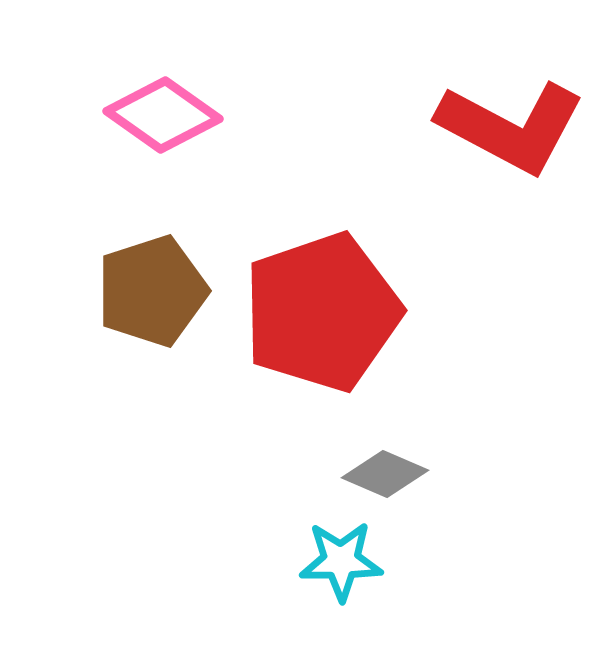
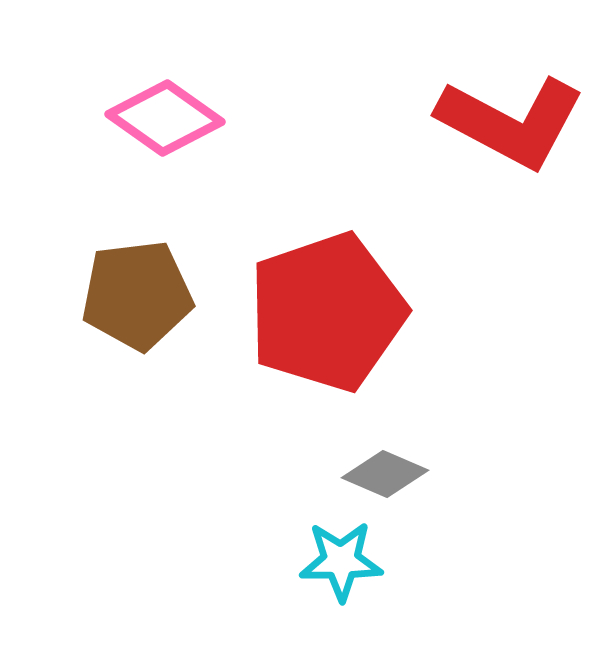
pink diamond: moved 2 px right, 3 px down
red L-shape: moved 5 px up
brown pentagon: moved 15 px left, 4 px down; rotated 11 degrees clockwise
red pentagon: moved 5 px right
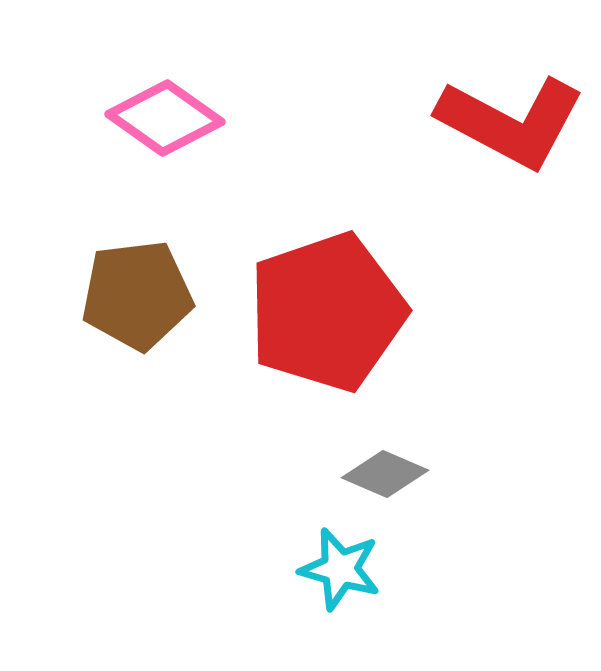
cyan star: moved 1 px left, 8 px down; rotated 16 degrees clockwise
